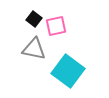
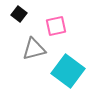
black square: moved 15 px left, 5 px up
gray triangle: rotated 25 degrees counterclockwise
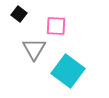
pink square: rotated 15 degrees clockwise
gray triangle: rotated 45 degrees counterclockwise
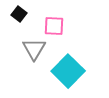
pink square: moved 2 px left
cyan square: rotated 8 degrees clockwise
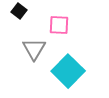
black square: moved 3 px up
pink square: moved 5 px right, 1 px up
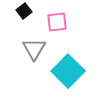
black square: moved 5 px right; rotated 14 degrees clockwise
pink square: moved 2 px left, 3 px up; rotated 10 degrees counterclockwise
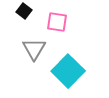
black square: rotated 14 degrees counterclockwise
pink square: rotated 15 degrees clockwise
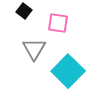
pink square: moved 1 px right, 1 px down
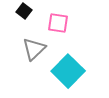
gray triangle: rotated 15 degrees clockwise
